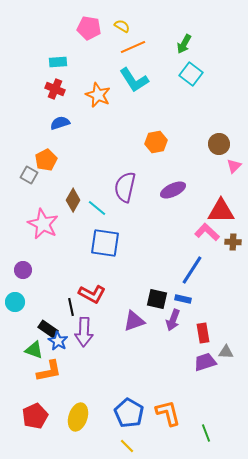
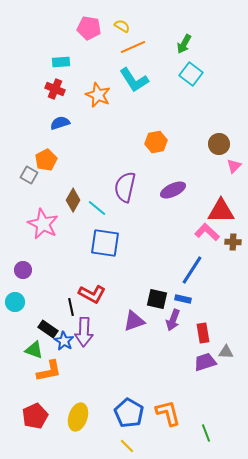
cyan rectangle at (58, 62): moved 3 px right
blue star at (58, 341): moved 6 px right
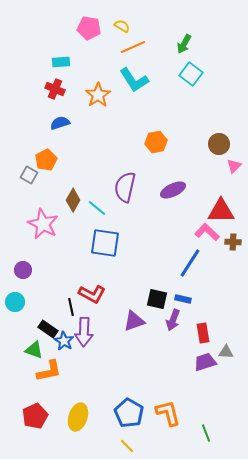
orange star at (98, 95): rotated 15 degrees clockwise
blue line at (192, 270): moved 2 px left, 7 px up
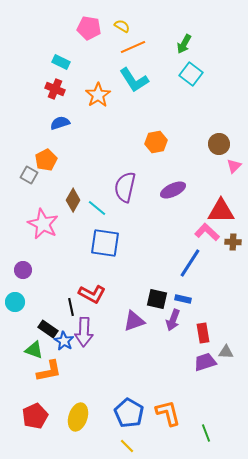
cyan rectangle at (61, 62): rotated 30 degrees clockwise
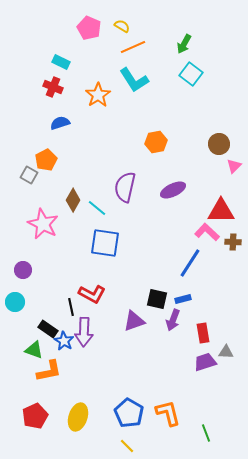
pink pentagon at (89, 28): rotated 15 degrees clockwise
red cross at (55, 89): moved 2 px left, 2 px up
blue rectangle at (183, 299): rotated 28 degrees counterclockwise
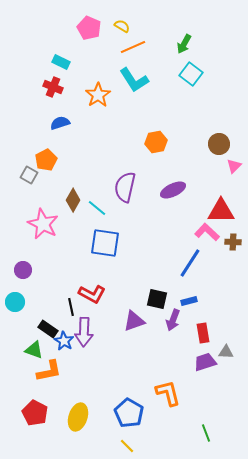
blue rectangle at (183, 299): moved 6 px right, 2 px down
orange L-shape at (168, 413): moved 20 px up
red pentagon at (35, 416): moved 3 px up; rotated 20 degrees counterclockwise
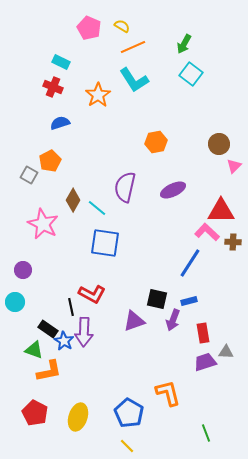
orange pentagon at (46, 160): moved 4 px right, 1 px down
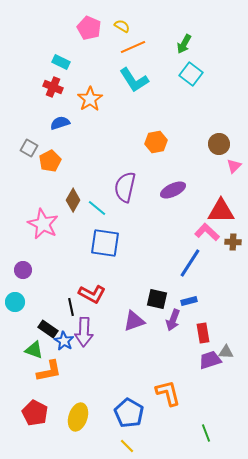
orange star at (98, 95): moved 8 px left, 4 px down
gray square at (29, 175): moved 27 px up
purple trapezoid at (205, 362): moved 5 px right, 2 px up
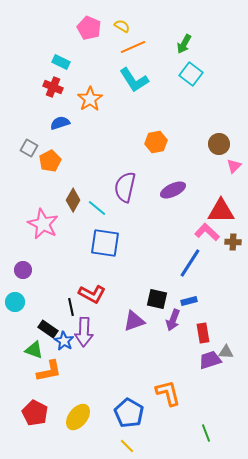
yellow ellipse at (78, 417): rotated 20 degrees clockwise
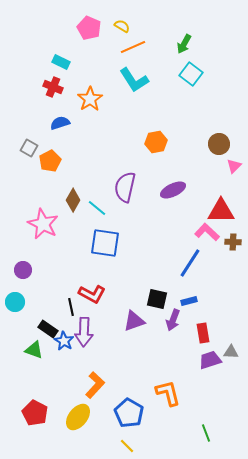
gray triangle at (226, 352): moved 5 px right
orange L-shape at (49, 371): moved 46 px right, 14 px down; rotated 36 degrees counterclockwise
